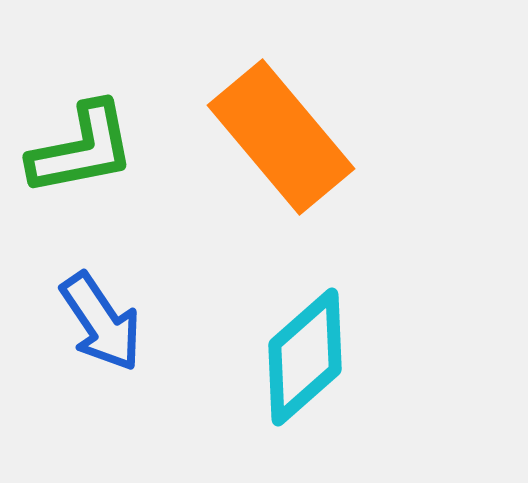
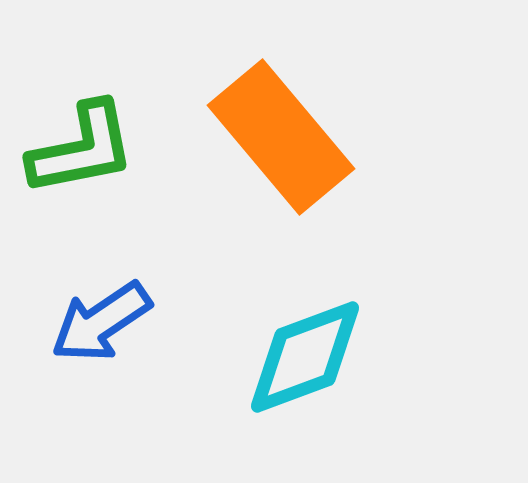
blue arrow: rotated 90 degrees clockwise
cyan diamond: rotated 21 degrees clockwise
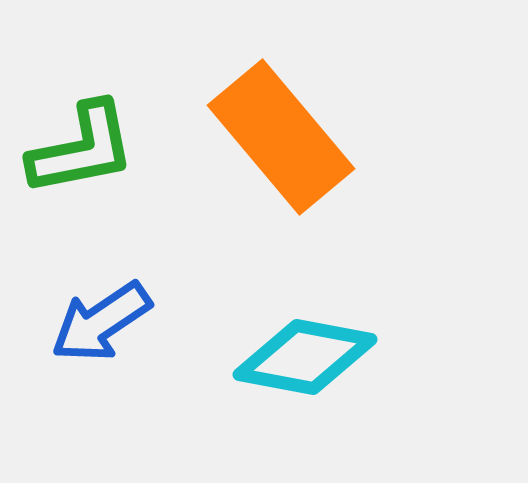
cyan diamond: rotated 31 degrees clockwise
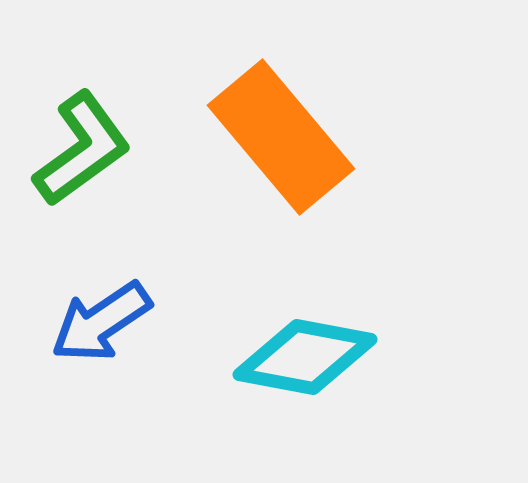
green L-shape: rotated 25 degrees counterclockwise
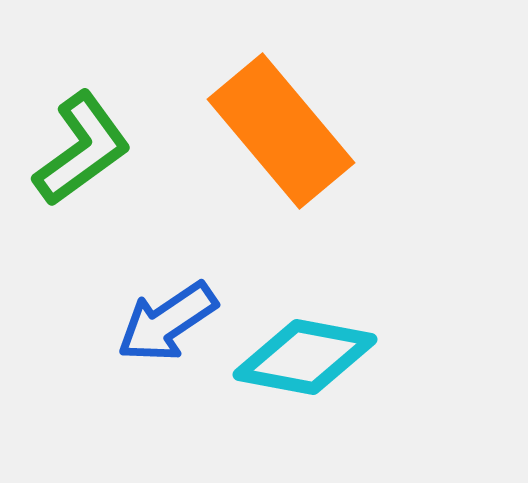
orange rectangle: moved 6 px up
blue arrow: moved 66 px right
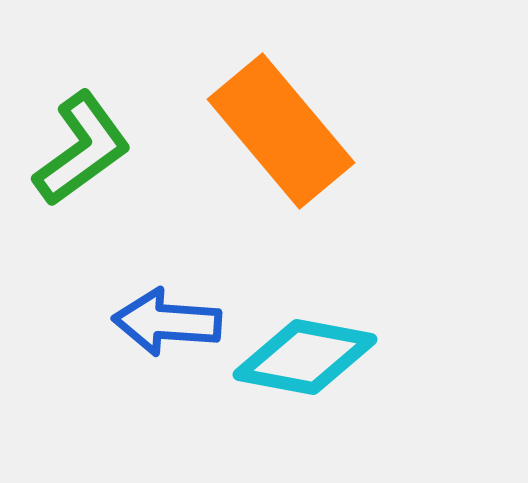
blue arrow: rotated 38 degrees clockwise
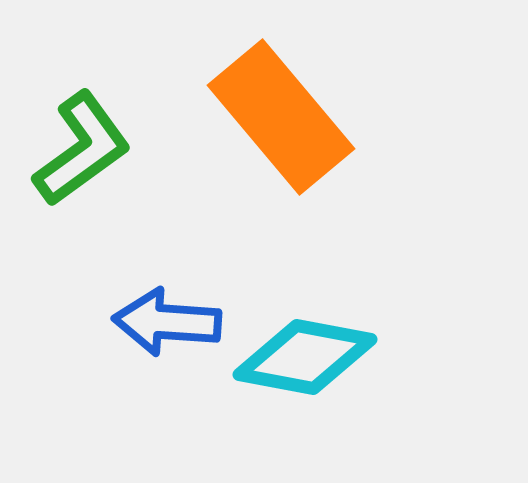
orange rectangle: moved 14 px up
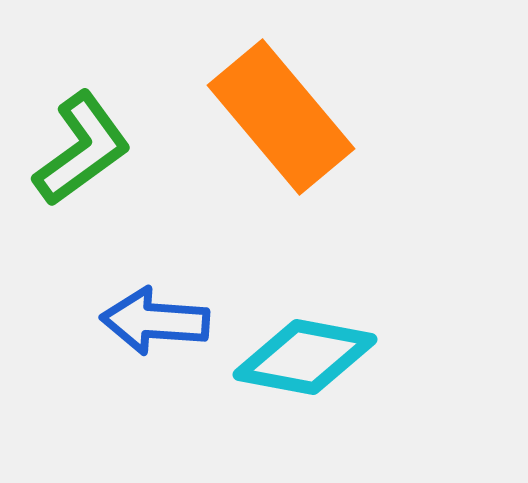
blue arrow: moved 12 px left, 1 px up
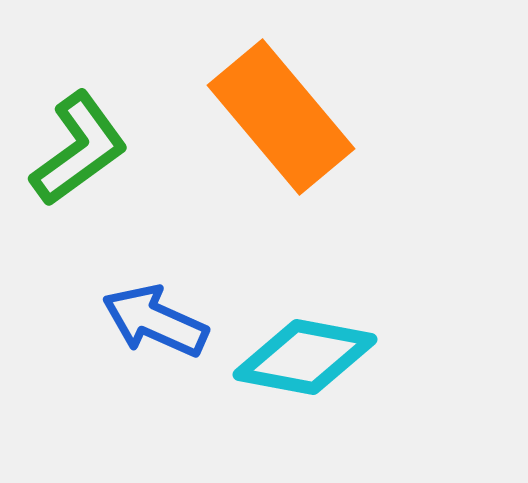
green L-shape: moved 3 px left
blue arrow: rotated 20 degrees clockwise
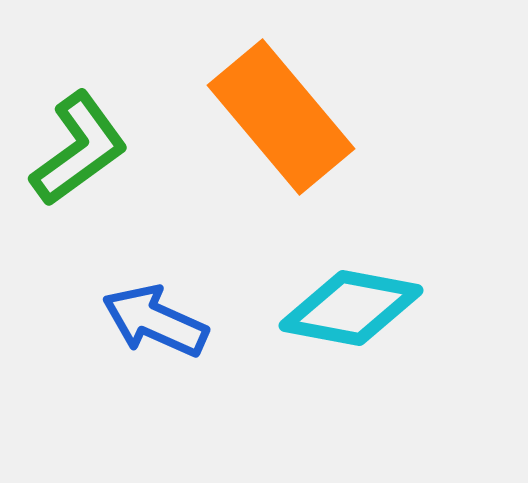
cyan diamond: moved 46 px right, 49 px up
